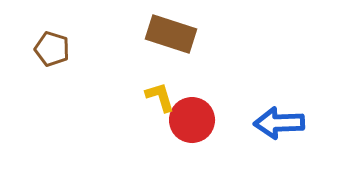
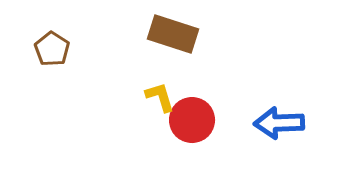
brown rectangle: moved 2 px right
brown pentagon: rotated 16 degrees clockwise
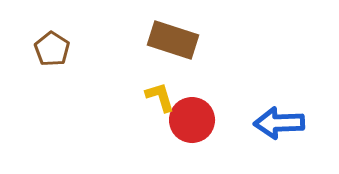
brown rectangle: moved 6 px down
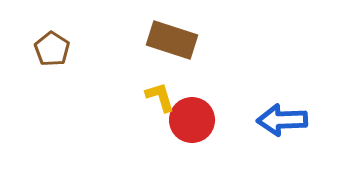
brown rectangle: moved 1 px left
blue arrow: moved 3 px right, 3 px up
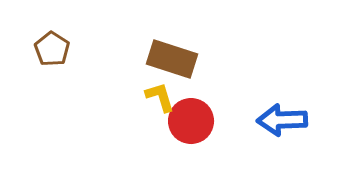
brown rectangle: moved 19 px down
red circle: moved 1 px left, 1 px down
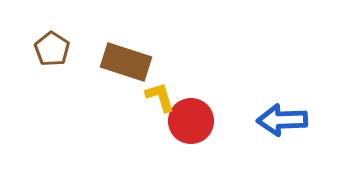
brown rectangle: moved 46 px left, 3 px down
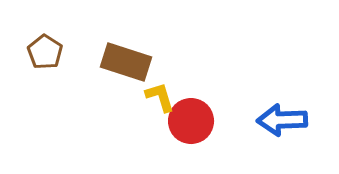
brown pentagon: moved 7 px left, 3 px down
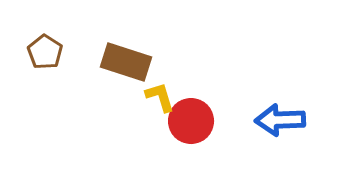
blue arrow: moved 2 px left
